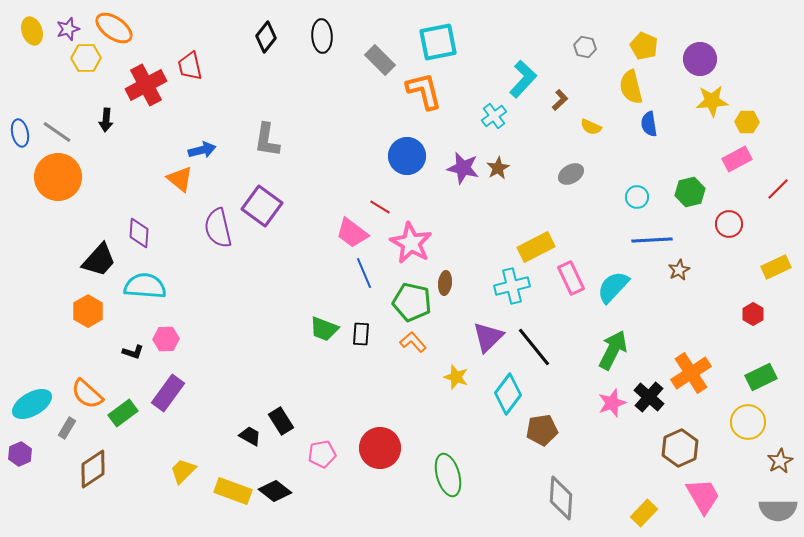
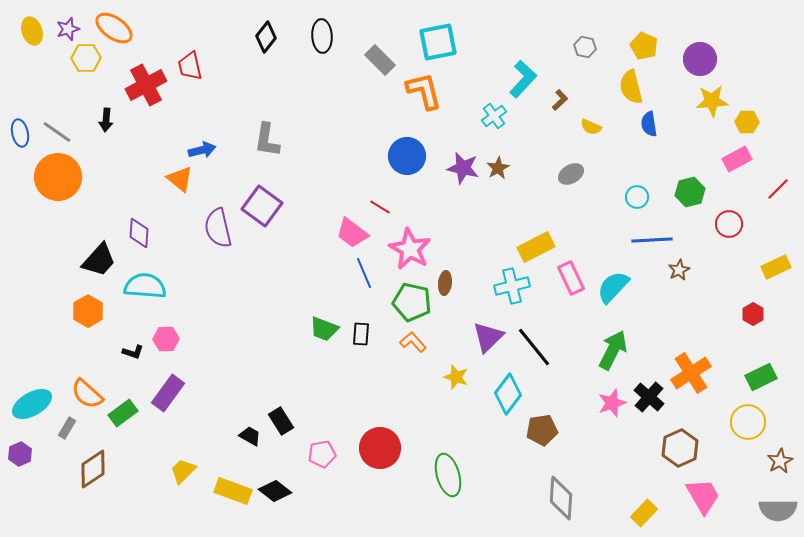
pink star at (411, 243): moved 1 px left, 6 px down
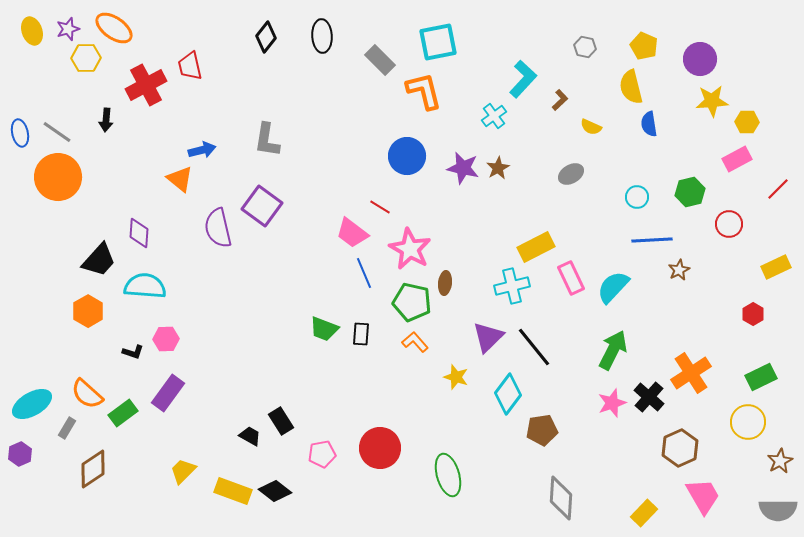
orange L-shape at (413, 342): moved 2 px right
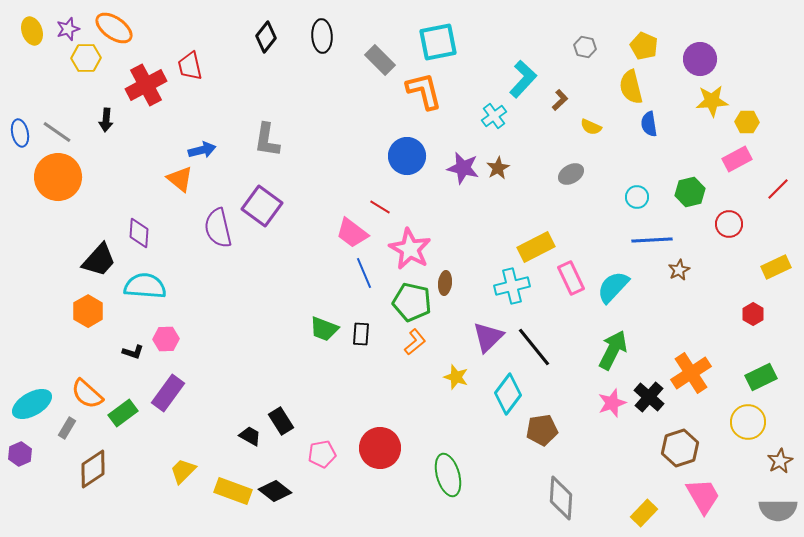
orange L-shape at (415, 342): rotated 92 degrees clockwise
brown hexagon at (680, 448): rotated 6 degrees clockwise
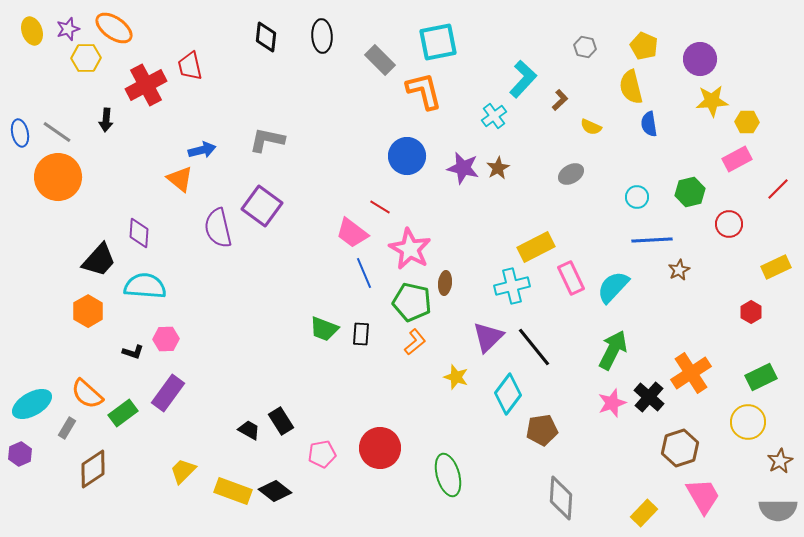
black diamond at (266, 37): rotated 32 degrees counterclockwise
gray L-shape at (267, 140): rotated 93 degrees clockwise
red hexagon at (753, 314): moved 2 px left, 2 px up
black trapezoid at (250, 436): moved 1 px left, 6 px up
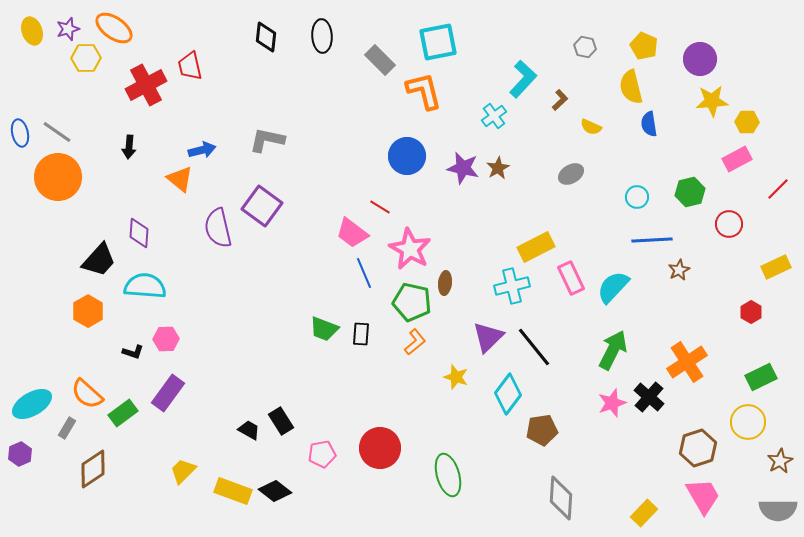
black arrow at (106, 120): moved 23 px right, 27 px down
orange cross at (691, 373): moved 4 px left, 11 px up
brown hexagon at (680, 448): moved 18 px right
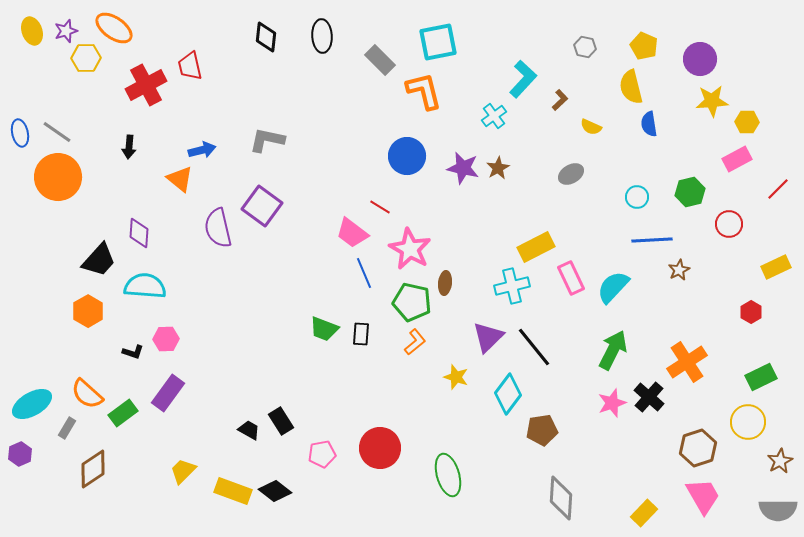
purple star at (68, 29): moved 2 px left, 2 px down
